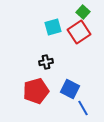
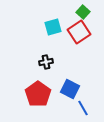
red pentagon: moved 2 px right, 3 px down; rotated 20 degrees counterclockwise
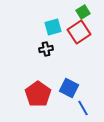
green square: rotated 16 degrees clockwise
black cross: moved 13 px up
blue square: moved 1 px left, 1 px up
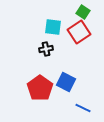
green square: rotated 24 degrees counterclockwise
cyan square: rotated 24 degrees clockwise
blue square: moved 3 px left, 6 px up
red pentagon: moved 2 px right, 6 px up
blue line: rotated 35 degrees counterclockwise
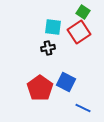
black cross: moved 2 px right, 1 px up
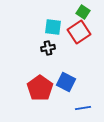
blue line: rotated 35 degrees counterclockwise
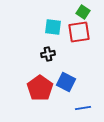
red square: rotated 25 degrees clockwise
black cross: moved 6 px down
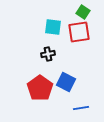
blue line: moved 2 px left
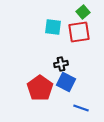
green square: rotated 16 degrees clockwise
black cross: moved 13 px right, 10 px down
blue line: rotated 28 degrees clockwise
